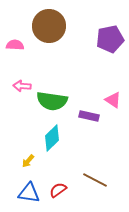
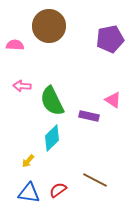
green semicircle: rotated 56 degrees clockwise
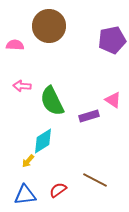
purple pentagon: moved 2 px right, 1 px down
purple rectangle: rotated 30 degrees counterclockwise
cyan diamond: moved 9 px left, 3 px down; rotated 12 degrees clockwise
blue triangle: moved 4 px left, 2 px down; rotated 15 degrees counterclockwise
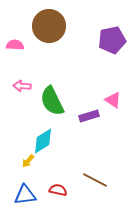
red semicircle: rotated 48 degrees clockwise
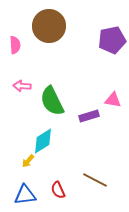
pink semicircle: rotated 84 degrees clockwise
pink triangle: rotated 24 degrees counterclockwise
red semicircle: rotated 126 degrees counterclockwise
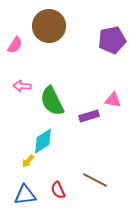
pink semicircle: rotated 36 degrees clockwise
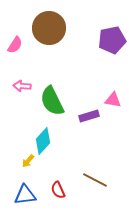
brown circle: moved 2 px down
cyan diamond: rotated 16 degrees counterclockwise
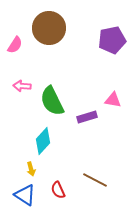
purple rectangle: moved 2 px left, 1 px down
yellow arrow: moved 3 px right, 8 px down; rotated 56 degrees counterclockwise
blue triangle: rotated 40 degrees clockwise
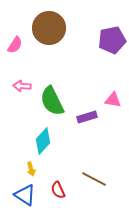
brown line: moved 1 px left, 1 px up
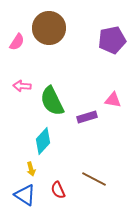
pink semicircle: moved 2 px right, 3 px up
